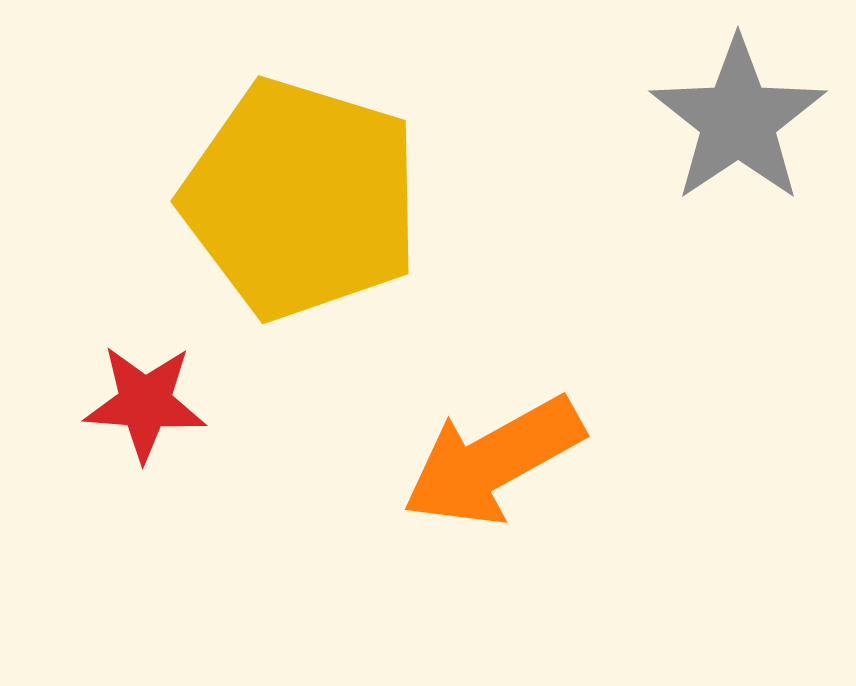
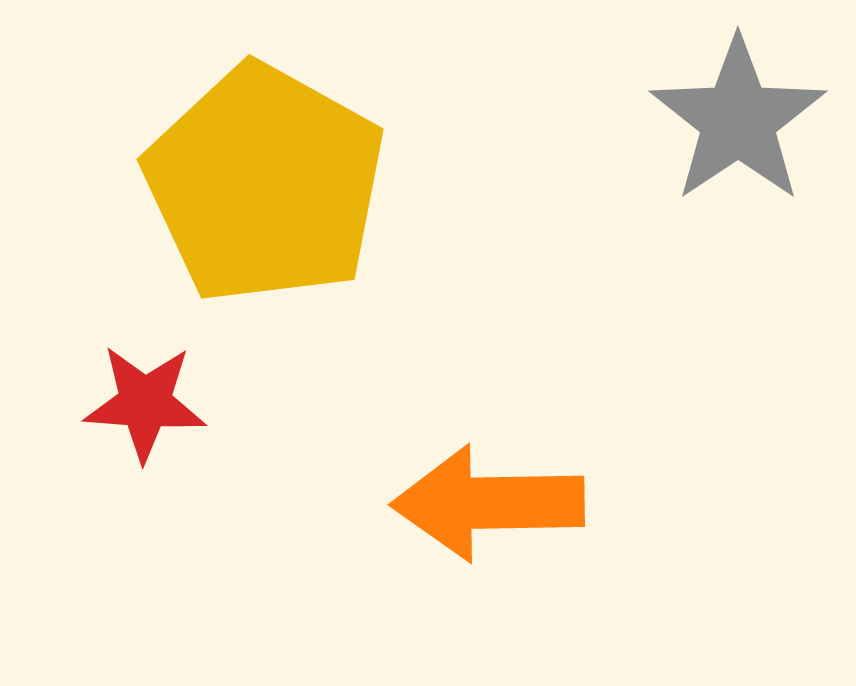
yellow pentagon: moved 36 px left, 15 px up; rotated 12 degrees clockwise
orange arrow: moved 5 px left, 42 px down; rotated 28 degrees clockwise
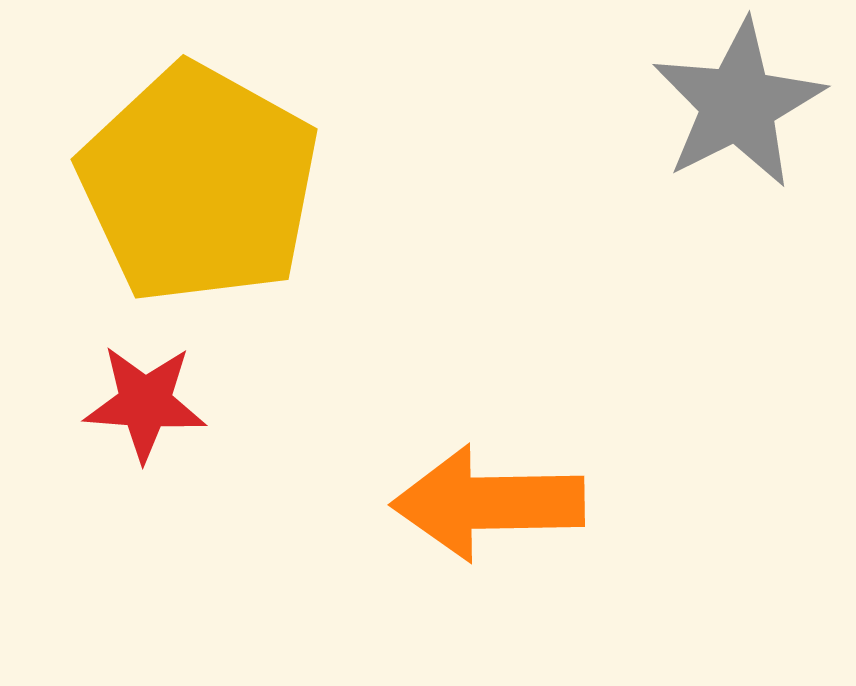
gray star: moved 16 px up; rotated 7 degrees clockwise
yellow pentagon: moved 66 px left
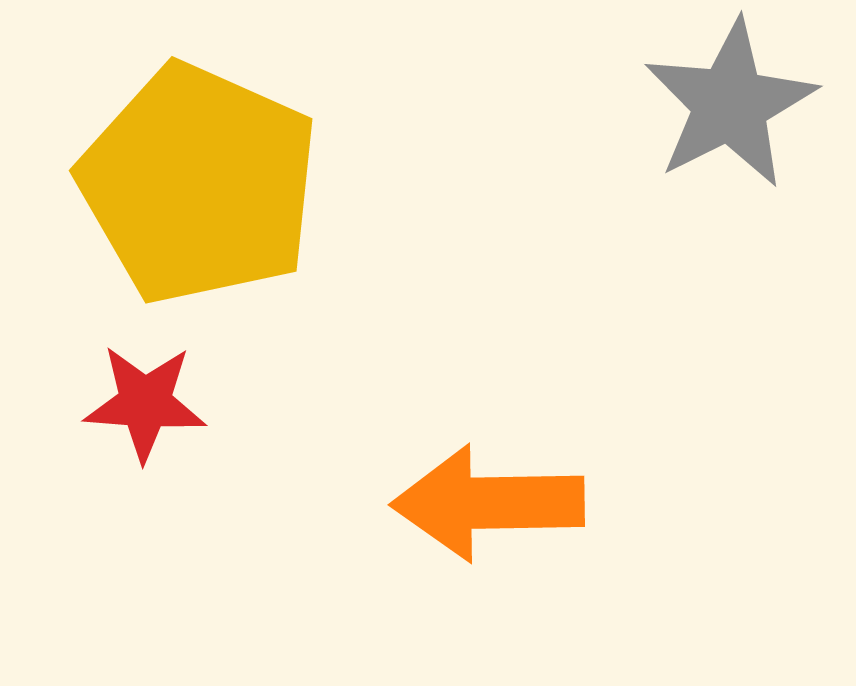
gray star: moved 8 px left
yellow pentagon: rotated 5 degrees counterclockwise
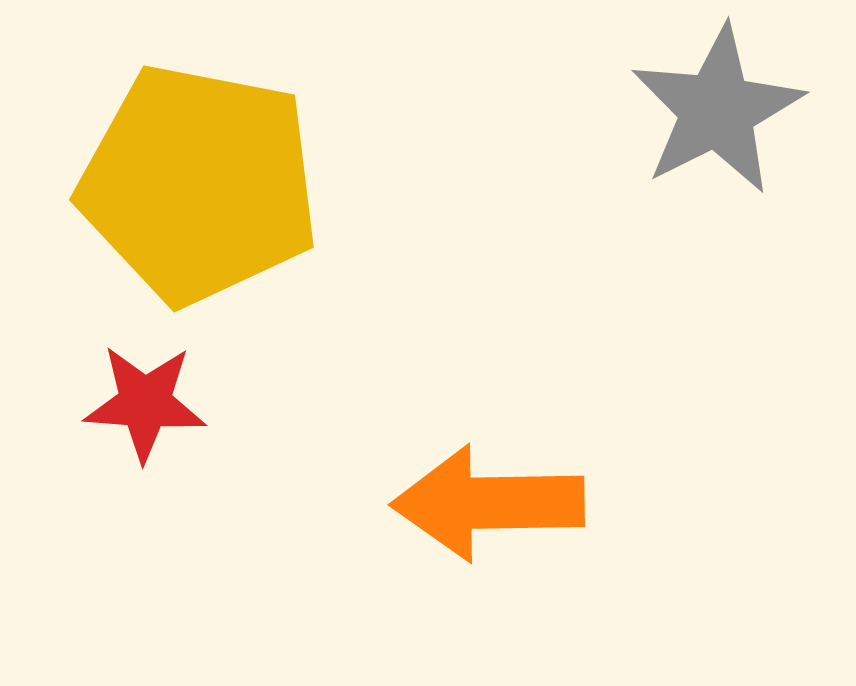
gray star: moved 13 px left, 6 px down
yellow pentagon: rotated 13 degrees counterclockwise
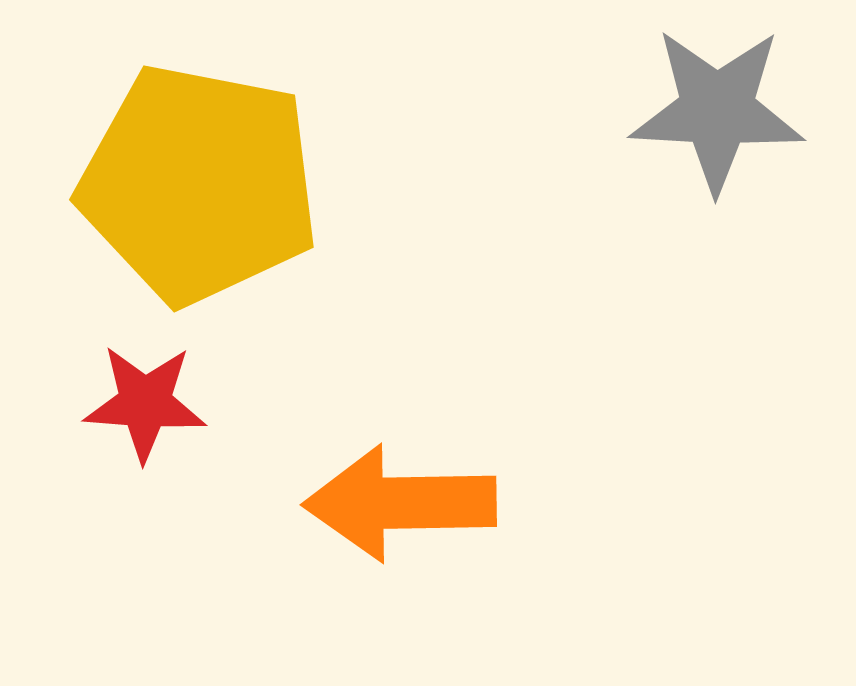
gray star: rotated 30 degrees clockwise
orange arrow: moved 88 px left
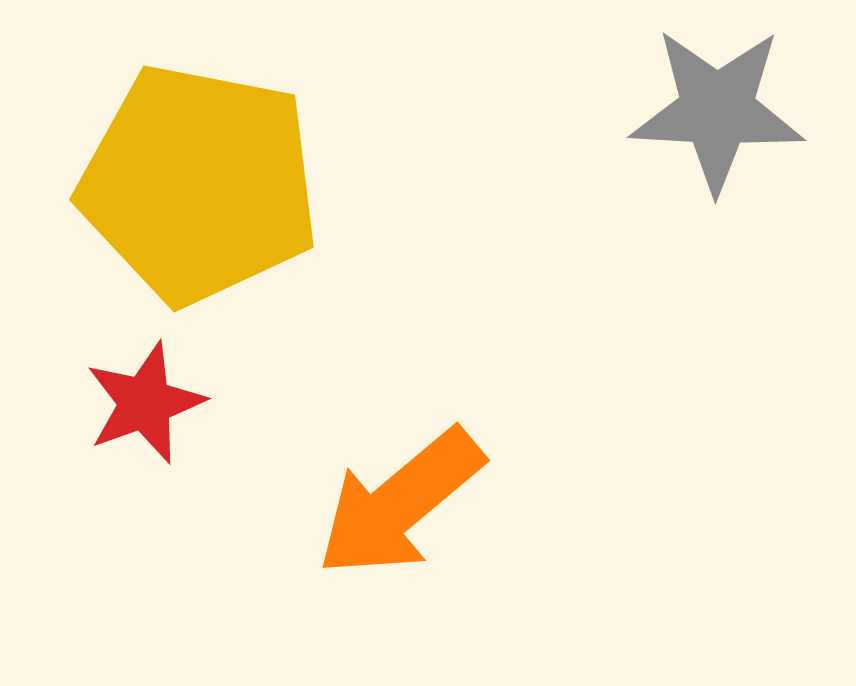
red star: rotated 24 degrees counterclockwise
orange arrow: rotated 39 degrees counterclockwise
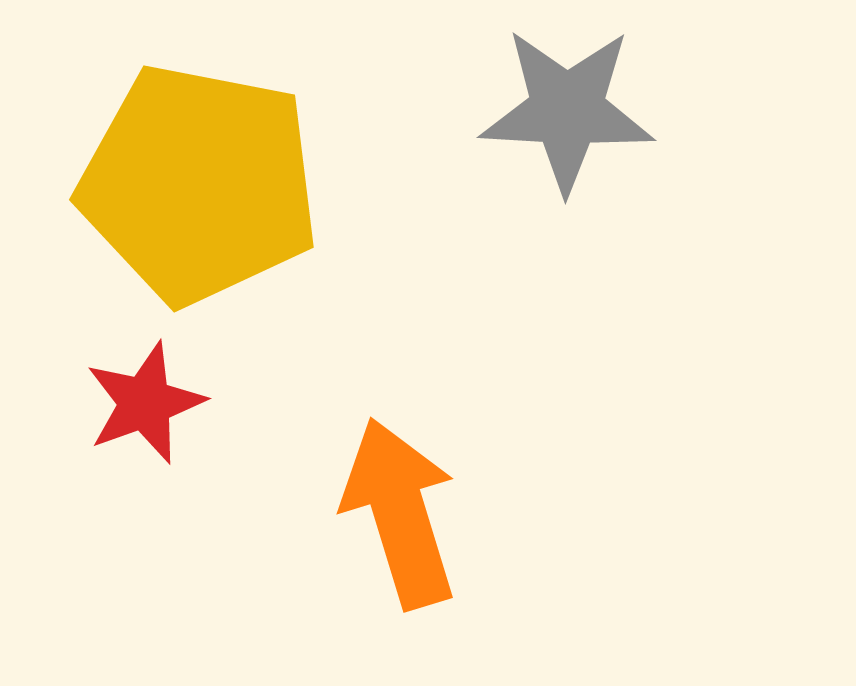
gray star: moved 150 px left
orange arrow: moved 10 px down; rotated 113 degrees clockwise
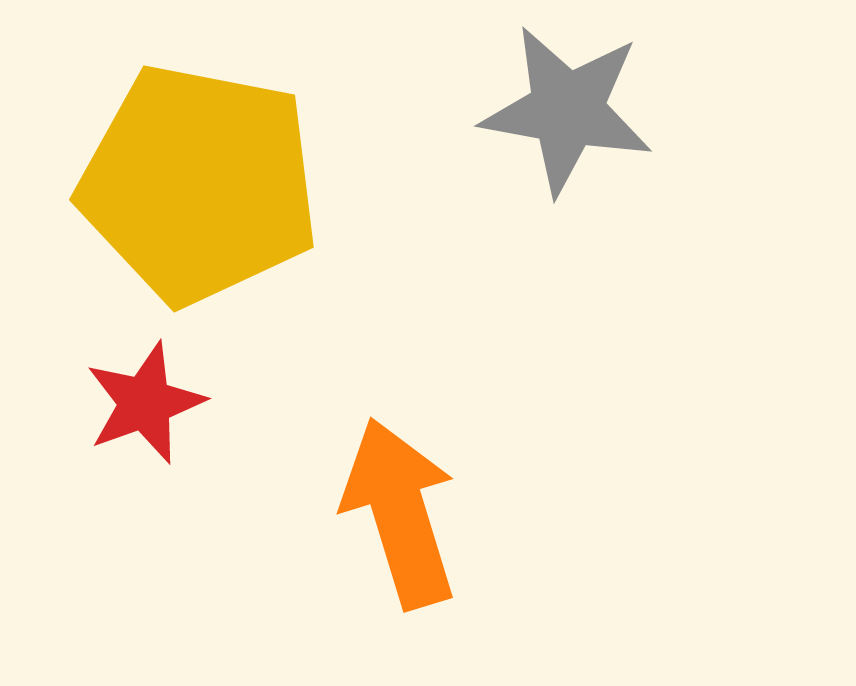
gray star: rotated 7 degrees clockwise
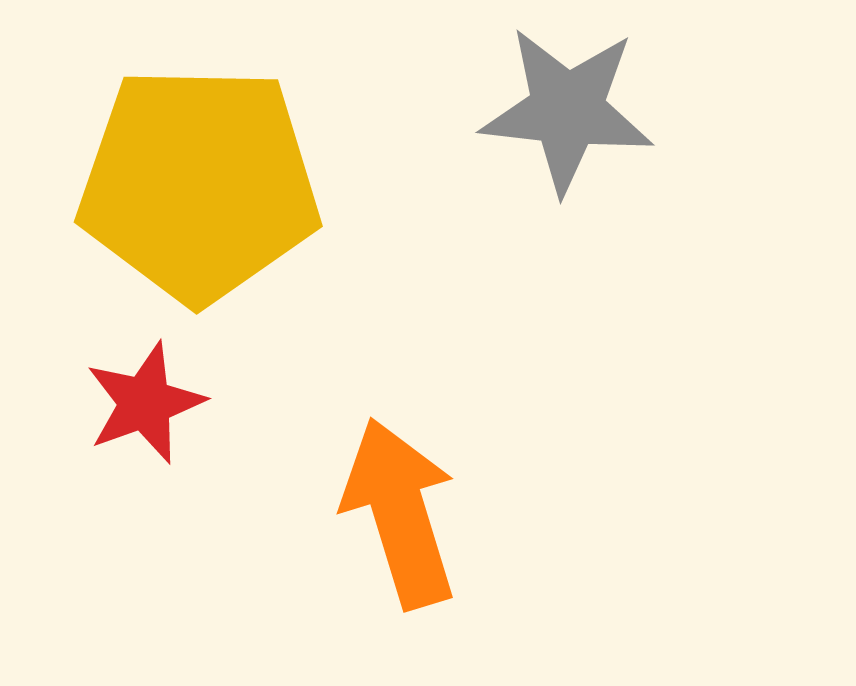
gray star: rotated 4 degrees counterclockwise
yellow pentagon: rotated 10 degrees counterclockwise
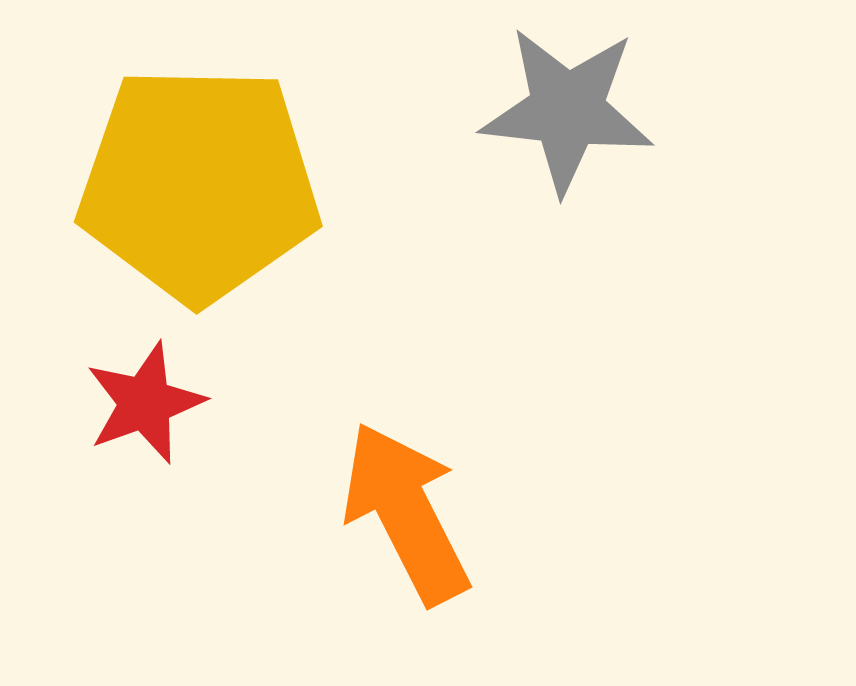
orange arrow: moved 6 px right; rotated 10 degrees counterclockwise
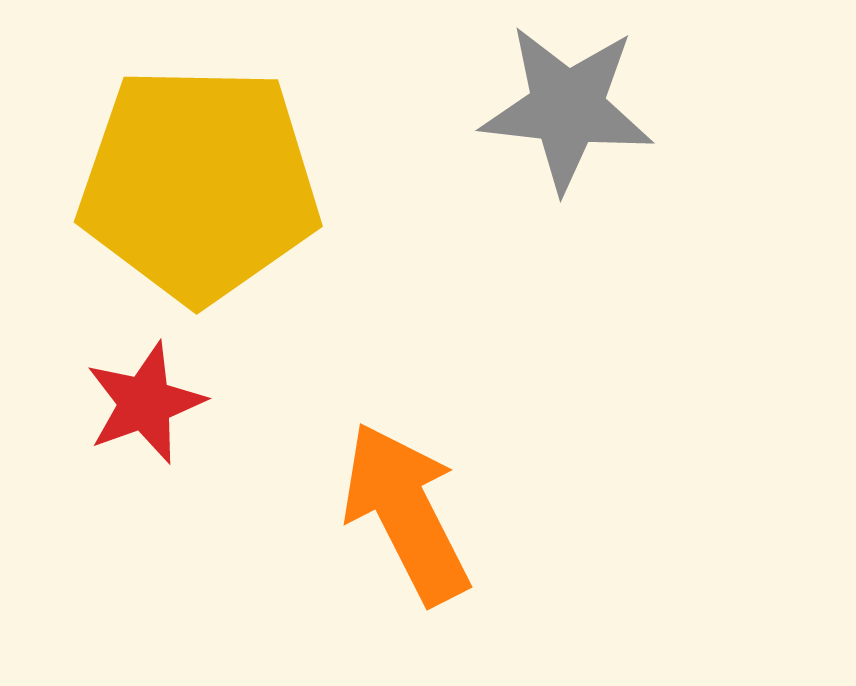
gray star: moved 2 px up
